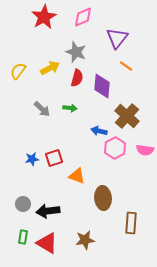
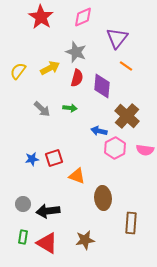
red star: moved 3 px left; rotated 10 degrees counterclockwise
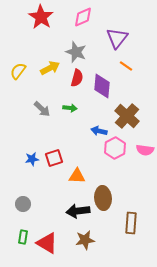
orange triangle: rotated 18 degrees counterclockwise
black arrow: moved 30 px right
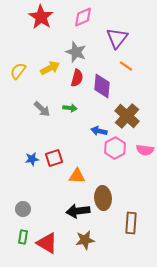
gray circle: moved 5 px down
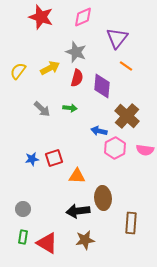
red star: rotated 15 degrees counterclockwise
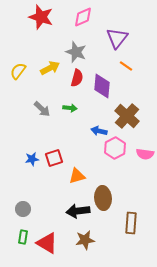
pink semicircle: moved 4 px down
orange triangle: rotated 18 degrees counterclockwise
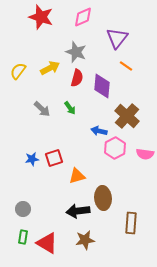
green arrow: rotated 48 degrees clockwise
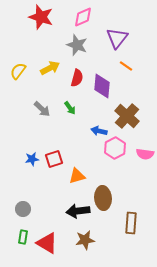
gray star: moved 1 px right, 7 px up
red square: moved 1 px down
